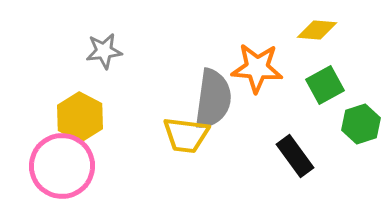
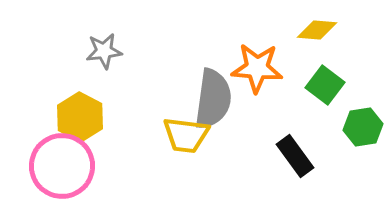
green square: rotated 24 degrees counterclockwise
green hexagon: moved 2 px right, 3 px down; rotated 9 degrees clockwise
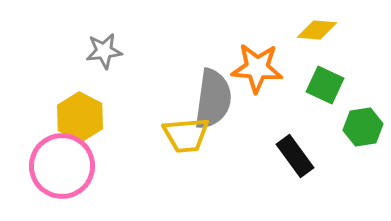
green square: rotated 12 degrees counterclockwise
yellow trapezoid: rotated 12 degrees counterclockwise
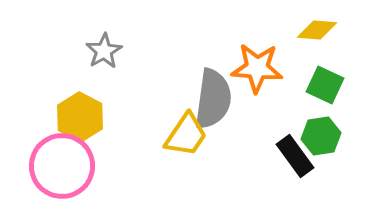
gray star: rotated 24 degrees counterclockwise
green hexagon: moved 42 px left, 9 px down
yellow trapezoid: rotated 51 degrees counterclockwise
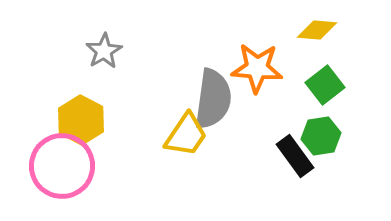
green square: rotated 27 degrees clockwise
yellow hexagon: moved 1 px right, 3 px down
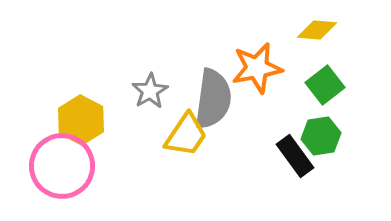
gray star: moved 46 px right, 40 px down
orange star: rotated 15 degrees counterclockwise
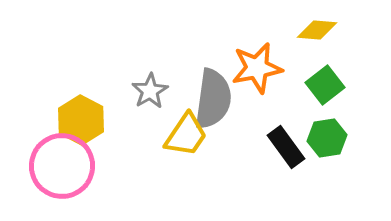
green hexagon: moved 6 px right, 2 px down
black rectangle: moved 9 px left, 9 px up
